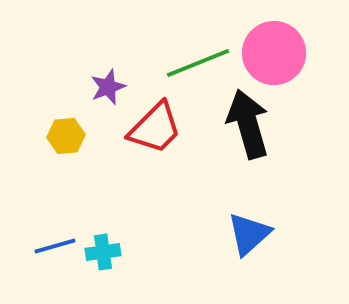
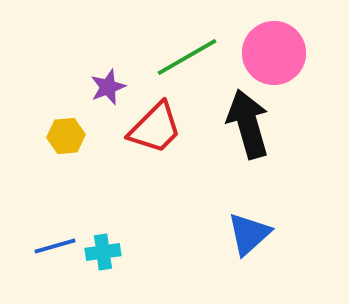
green line: moved 11 px left, 6 px up; rotated 8 degrees counterclockwise
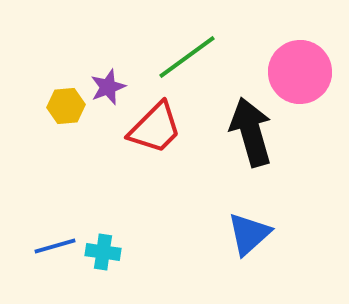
pink circle: moved 26 px right, 19 px down
green line: rotated 6 degrees counterclockwise
black arrow: moved 3 px right, 8 px down
yellow hexagon: moved 30 px up
cyan cross: rotated 16 degrees clockwise
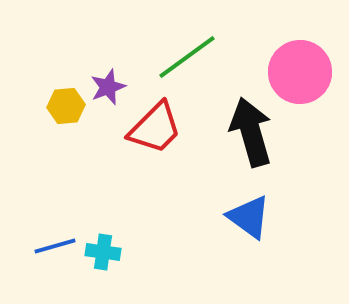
blue triangle: moved 17 px up; rotated 42 degrees counterclockwise
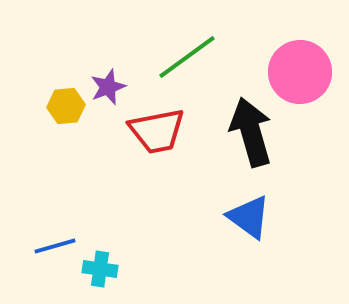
red trapezoid: moved 2 px right, 3 px down; rotated 34 degrees clockwise
cyan cross: moved 3 px left, 17 px down
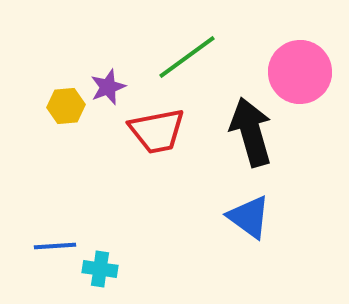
blue line: rotated 12 degrees clockwise
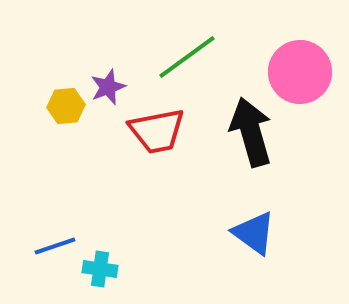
blue triangle: moved 5 px right, 16 px down
blue line: rotated 15 degrees counterclockwise
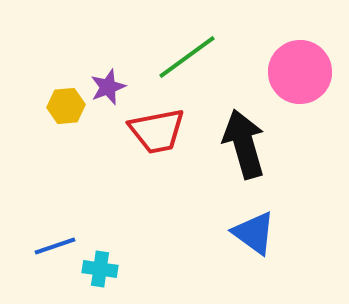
black arrow: moved 7 px left, 12 px down
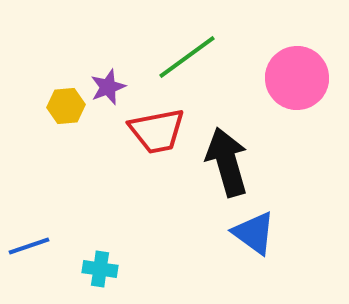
pink circle: moved 3 px left, 6 px down
black arrow: moved 17 px left, 18 px down
blue line: moved 26 px left
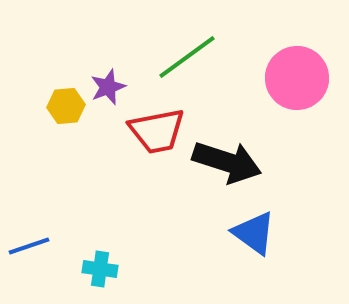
black arrow: rotated 124 degrees clockwise
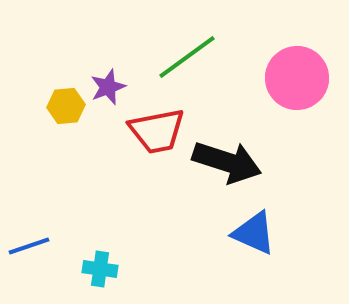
blue triangle: rotated 12 degrees counterclockwise
